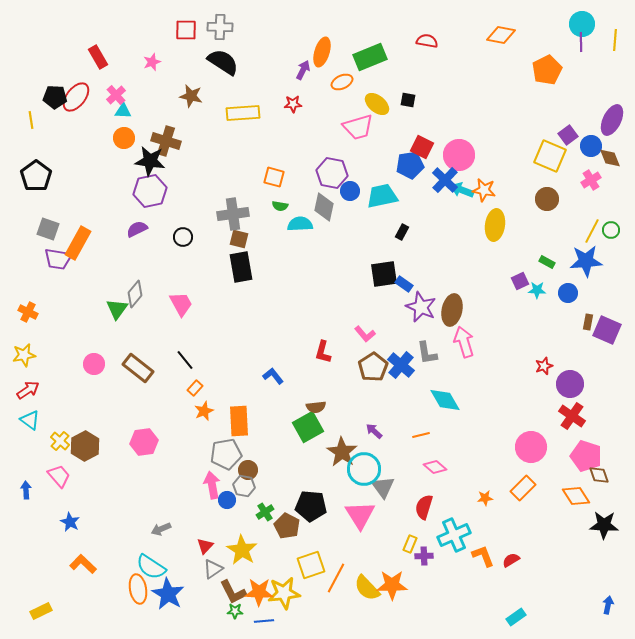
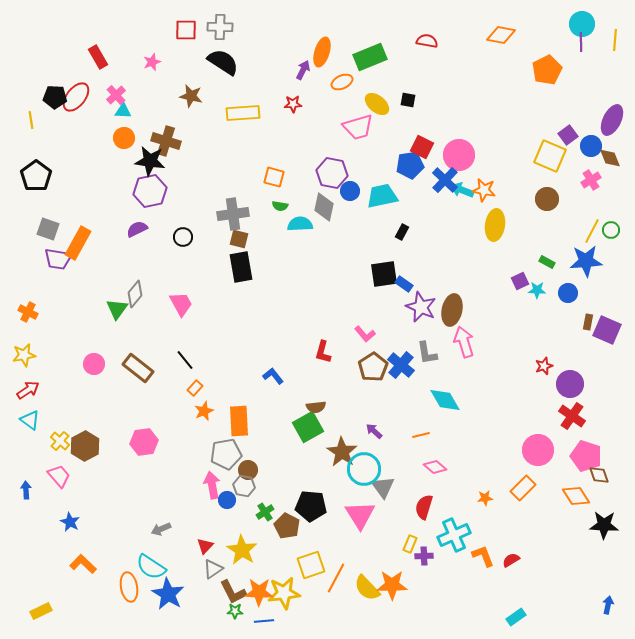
pink circle at (531, 447): moved 7 px right, 3 px down
orange ellipse at (138, 589): moved 9 px left, 2 px up
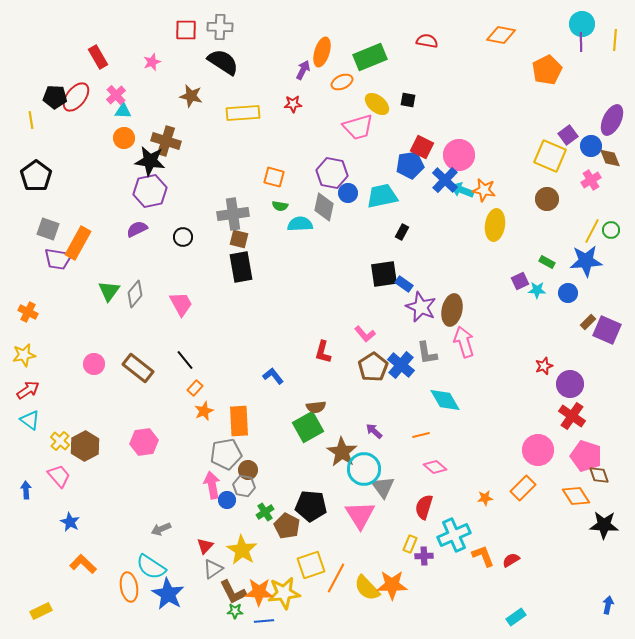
blue circle at (350, 191): moved 2 px left, 2 px down
green triangle at (117, 309): moved 8 px left, 18 px up
brown rectangle at (588, 322): rotated 35 degrees clockwise
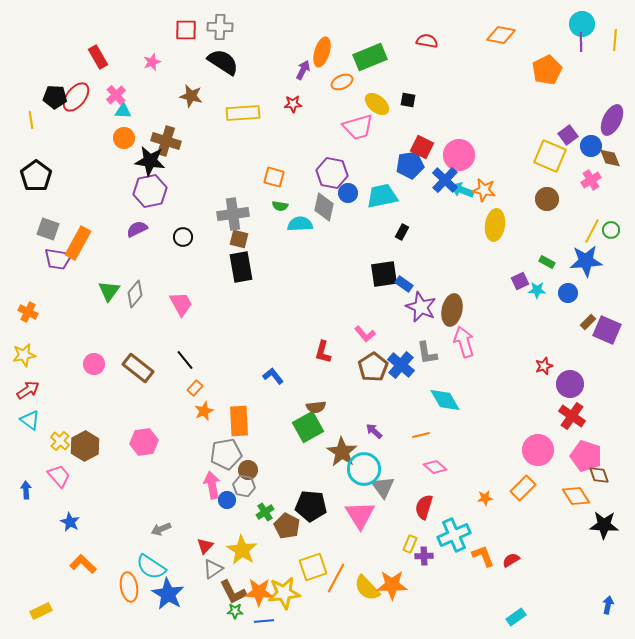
yellow square at (311, 565): moved 2 px right, 2 px down
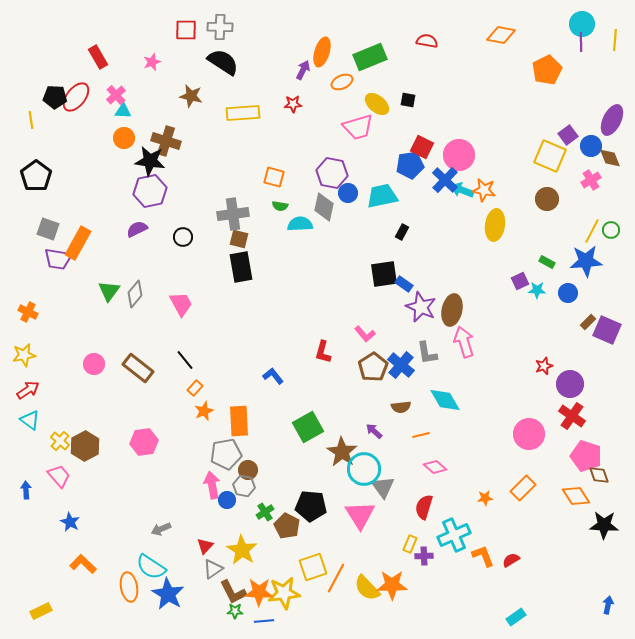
brown semicircle at (316, 407): moved 85 px right
pink circle at (538, 450): moved 9 px left, 16 px up
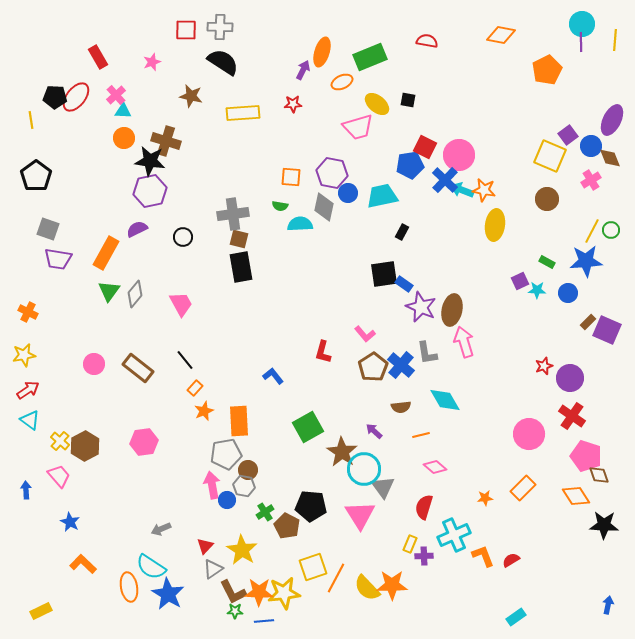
red square at (422, 147): moved 3 px right
orange square at (274, 177): moved 17 px right; rotated 10 degrees counterclockwise
orange rectangle at (78, 243): moved 28 px right, 10 px down
purple circle at (570, 384): moved 6 px up
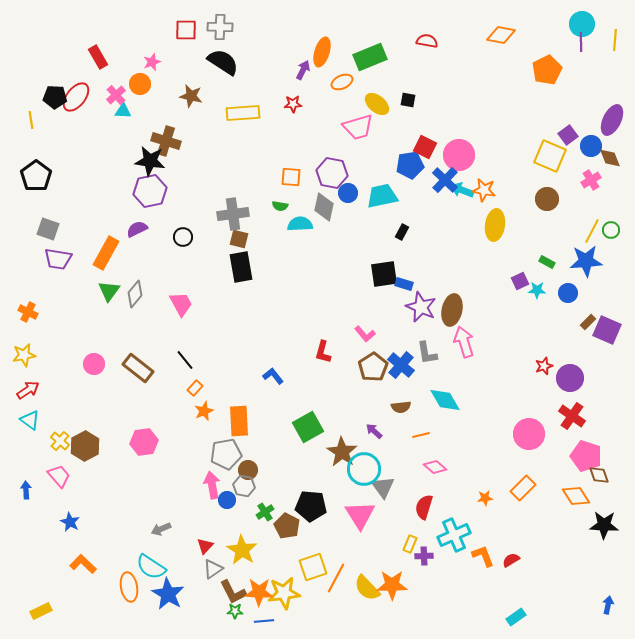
orange circle at (124, 138): moved 16 px right, 54 px up
blue rectangle at (404, 284): rotated 18 degrees counterclockwise
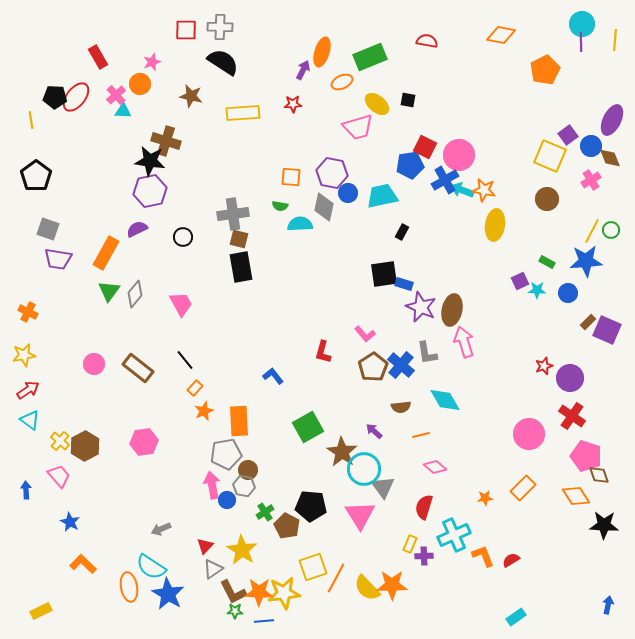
orange pentagon at (547, 70): moved 2 px left
blue cross at (445, 180): rotated 16 degrees clockwise
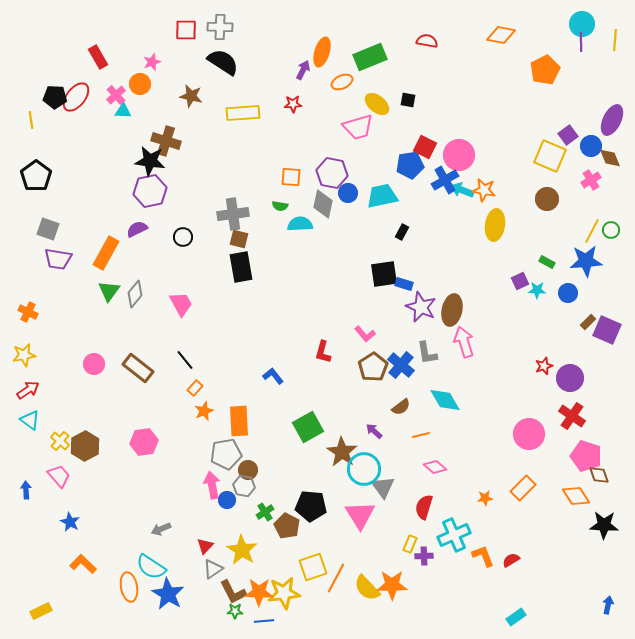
gray diamond at (324, 207): moved 1 px left, 3 px up
brown semicircle at (401, 407): rotated 30 degrees counterclockwise
